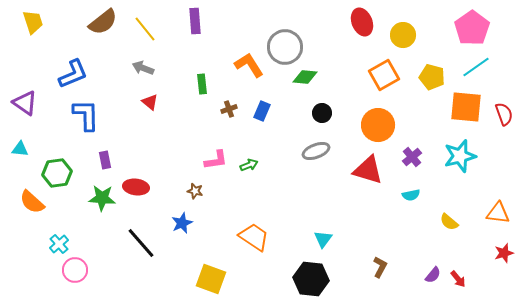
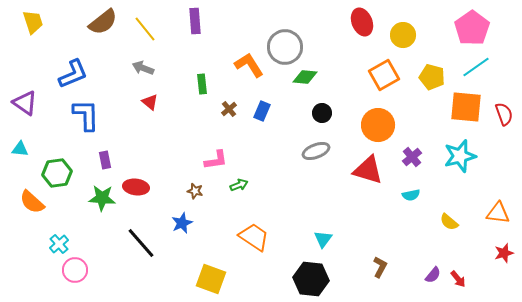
brown cross at (229, 109): rotated 21 degrees counterclockwise
green arrow at (249, 165): moved 10 px left, 20 px down
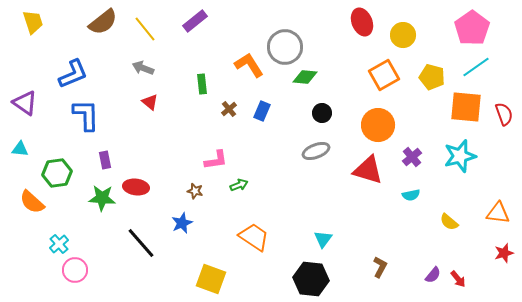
purple rectangle at (195, 21): rotated 55 degrees clockwise
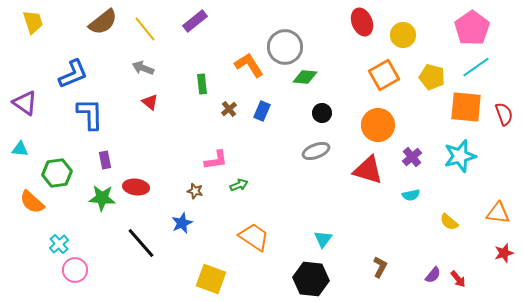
blue L-shape at (86, 115): moved 4 px right, 1 px up
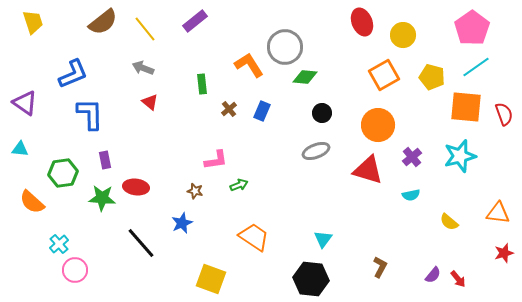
green hexagon at (57, 173): moved 6 px right
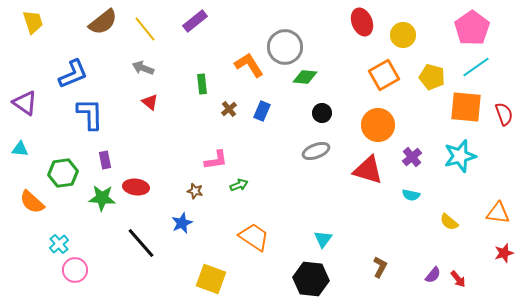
cyan semicircle at (411, 195): rotated 24 degrees clockwise
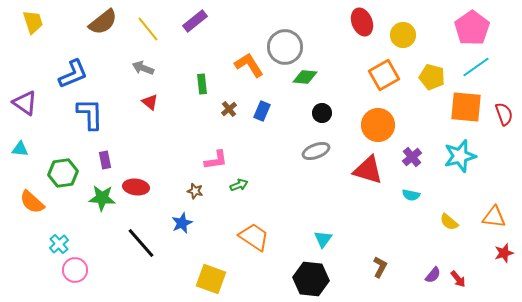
yellow line at (145, 29): moved 3 px right
orange triangle at (498, 213): moved 4 px left, 4 px down
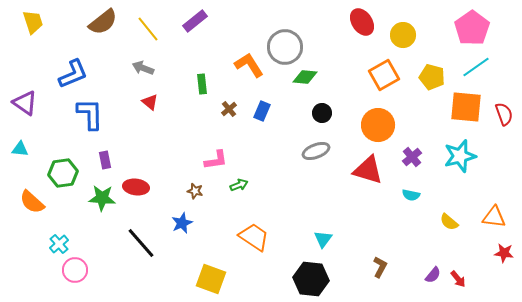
red ellipse at (362, 22): rotated 12 degrees counterclockwise
red star at (504, 253): rotated 24 degrees clockwise
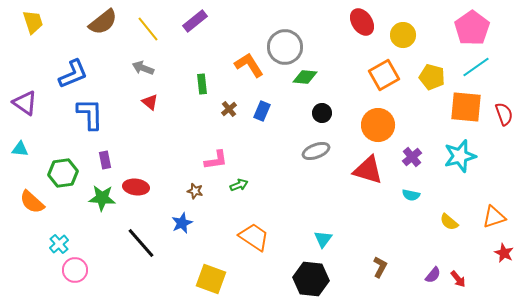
orange triangle at (494, 217): rotated 25 degrees counterclockwise
red star at (504, 253): rotated 18 degrees clockwise
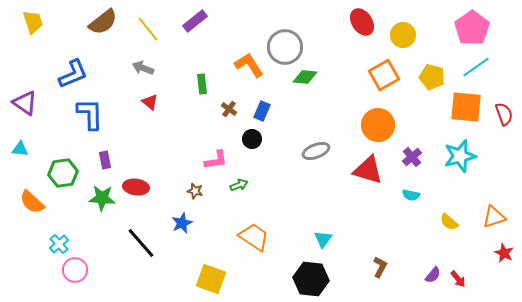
brown cross at (229, 109): rotated 14 degrees counterclockwise
black circle at (322, 113): moved 70 px left, 26 px down
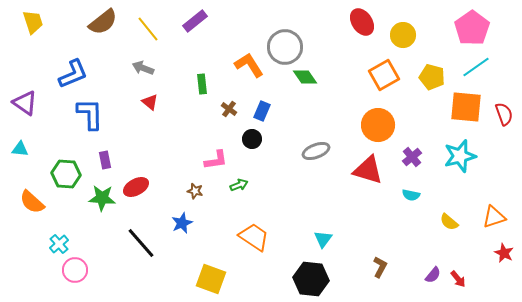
green diamond at (305, 77): rotated 50 degrees clockwise
green hexagon at (63, 173): moved 3 px right, 1 px down; rotated 12 degrees clockwise
red ellipse at (136, 187): rotated 35 degrees counterclockwise
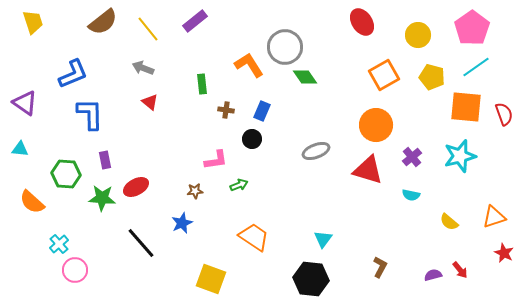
yellow circle at (403, 35): moved 15 px right
brown cross at (229, 109): moved 3 px left, 1 px down; rotated 28 degrees counterclockwise
orange circle at (378, 125): moved 2 px left
brown star at (195, 191): rotated 21 degrees counterclockwise
purple semicircle at (433, 275): rotated 144 degrees counterclockwise
red arrow at (458, 279): moved 2 px right, 9 px up
